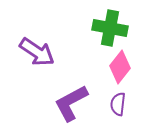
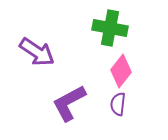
pink diamond: moved 1 px right, 4 px down
purple L-shape: moved 2 px left
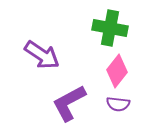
purple arrow: moved 5 px right, 3 px down
pink diamond: moved 4 px left
purple semicircle: rotated 90 degrees counterclockwise
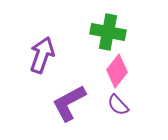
green cross: moved 2 px left, 4 px down
purple arrow: rotated 105 degrees counterclockwise
purple semicircle: moved 1 px down; rotated 40 degrees clockwise
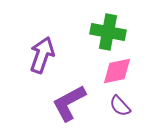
pink diamond: rotated 40 degrees clockwise
purple semicircle: moved 2 px right, 1 px down
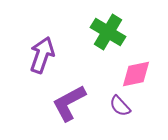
green cross: rotated 20 degrees clockwise
pink diamond: moved 19 px right, 3 px down
